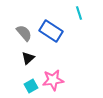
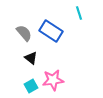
black triangle: moved 3 px right; rotated 40 degrees counterclockwise
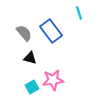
blue rectangle: rotated 20 degrees clockwise
black triangle: moved 1 px left; rotated 24 degrees counterclockwise
cyan square: moved 1 px right, 1 px down
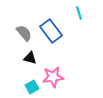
pink star: moved 3 px up
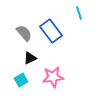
black triangle: rotated 40 degrees counterclockwise
cyan square: moved 11 px left, 7 px up
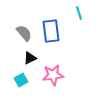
blue rectangle: rotated 30 degrees clockwise
pink star: moved 2 px up
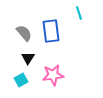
black triangle: moved 2 px left; rotated 32 degrees counterclockwise
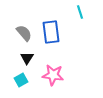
cyan line: moved 1 px right, 1 px up
blue rectangle: moved 1 px down
black triangle: moved 1 px left
pink star: rotated 15 degrees clockwise
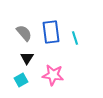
cyan line: moved 5 px left, 26 px down
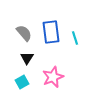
pink star: moved 2 px down; rotated 30 degrees counterclockwise
cyan square: moved 1 px right, 2 px down
